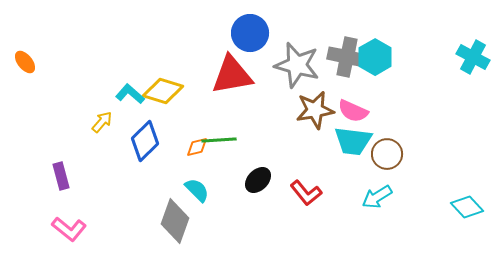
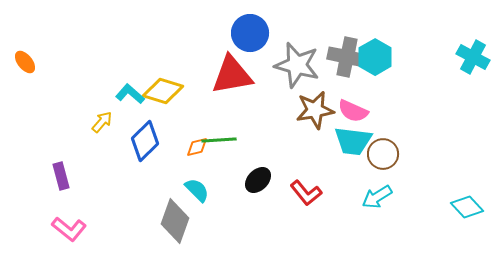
brown circle: moved 4 px left
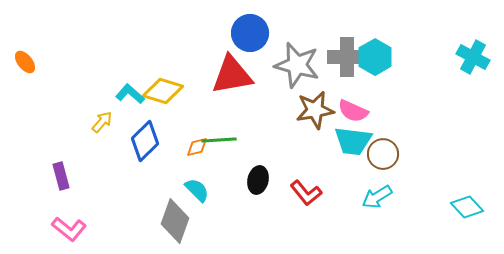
gray cross: rotated 12 degrees counterclockwise
black ellipse: rotated 32 degrees counterclockwise
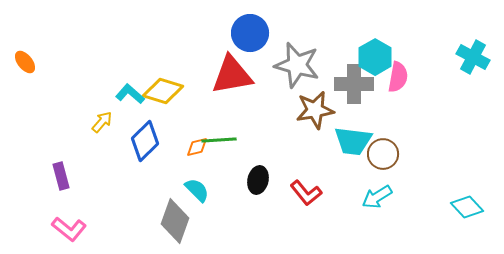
gray cross: moved 7 px right, 27 px down
pink semicircle: moved 45 px right, 34 px up; rotated 104 degrees counterclockwise
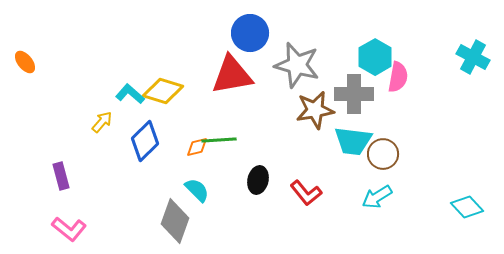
gray cross: moved 10 px down
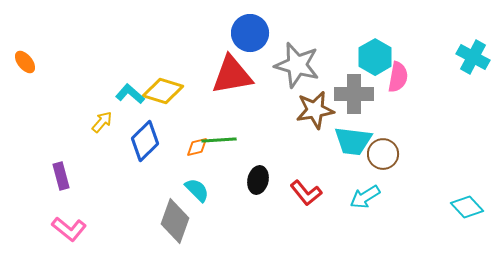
cyan arrow: moved 12 px left
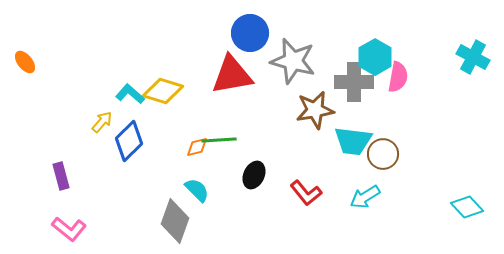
gray star: moved 4 px left, 4 px up
gray cross: moved 12 px up
blue diamond: moved 16 px left
black ellipse: moved 4 px left, 5 px up; rotated 12 degrees clockwise
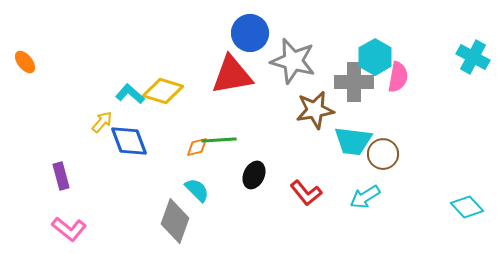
blue diamond: rotated 66 degrees counterclockwise
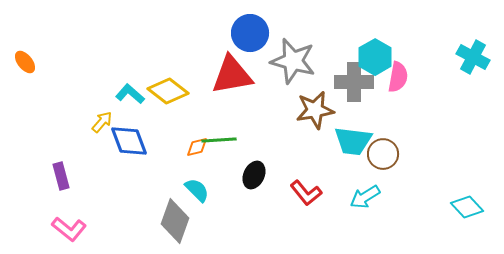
yellow diamond: moved 5 px right; rotated 21 degrees clockwise
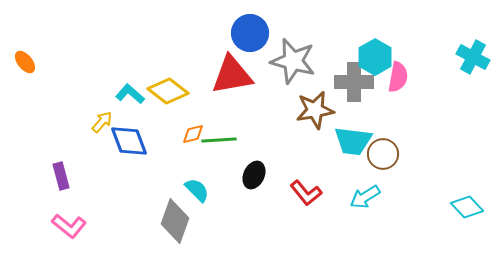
orange diamond: moved 4 px left, 13 px up
pink L-shape: moved 3 px up
